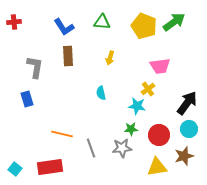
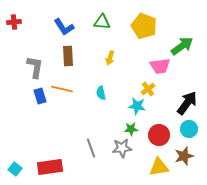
green arrow: moved 8 px right, 24 px down
blue rectangle: moved 13 px right, 3 px up
orange line: moved 45 px up
yellow triangle: moved 2 px right
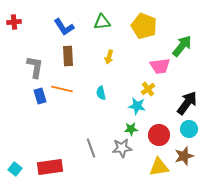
green triangle: rotated 12 degrees counterclockwise
green arrow: rotated 15 degrees counterclockwise
yellow arrow: moved 1 px left, 1 px up
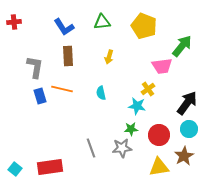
pink trapezoid: moved 2 px right
brown star: rotated 12 degrees counterclockwise
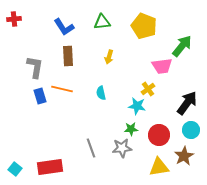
red cross: moved 3 px up
cyan circle: moved 2 px right, 1 px down
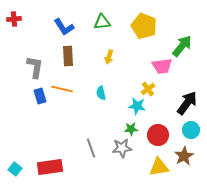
red circle: moved 1 px left
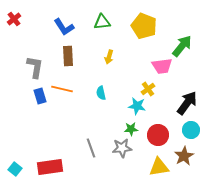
red cross: rotated 32 degrees counterclockwise
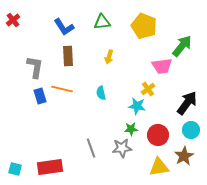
red cross: moved 1 px left, 1 px down
cyan square: rotated 24 degrees counterclockwise
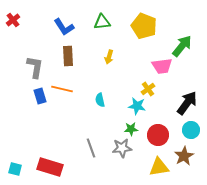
cyan semicircle: moved 1 px left, 7 px down
red rectangle: rotated 25 degrees clockwise
